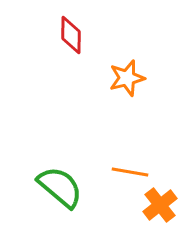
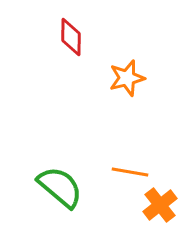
red diamond: moved 2 px down
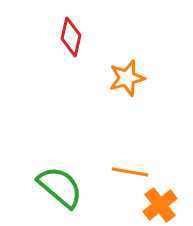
red diamond: rotated 12 degrees clockwise
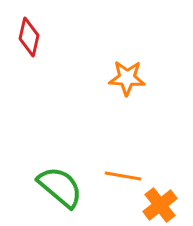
red diamond: moved 42 px left
orange star: rotated 18 degrees clockwise
orange line: moved 7 px left, 4 px down
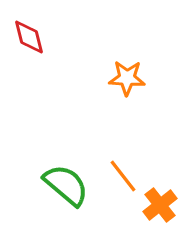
red diamond: rotated 27 degrees counterclockwise
orange line: rotated 42 degrees clockwise
green semicircle: moved 6 px right, 2 px up
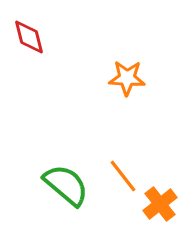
orange cross: moved 1 px up
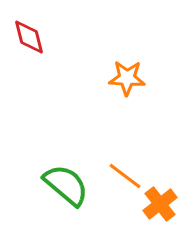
orange line: moved 2 px right; rotated 15 degrees counterclockwise
